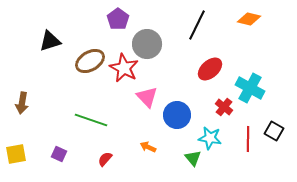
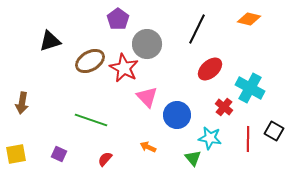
black line: moved 4 px down
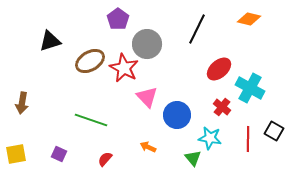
red ellipse: moved 9 px right
red cross: moved 2 px left
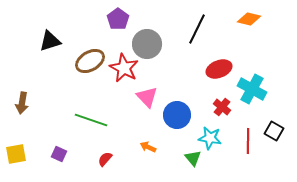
red ellipse: rotated 20 degrees clockwise
cyan cross: moved 2 px right, 1 px down
red line: moved 2 px down
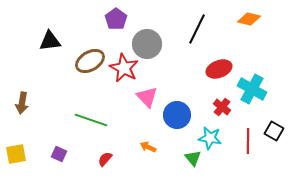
purple pentagon: moved 2 px left
black triangle: rotated 10 degrees clockwise
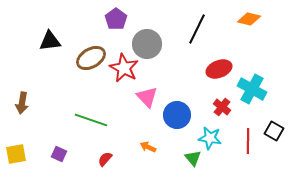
brown ellipse: moved 1 px right, 3 px up
